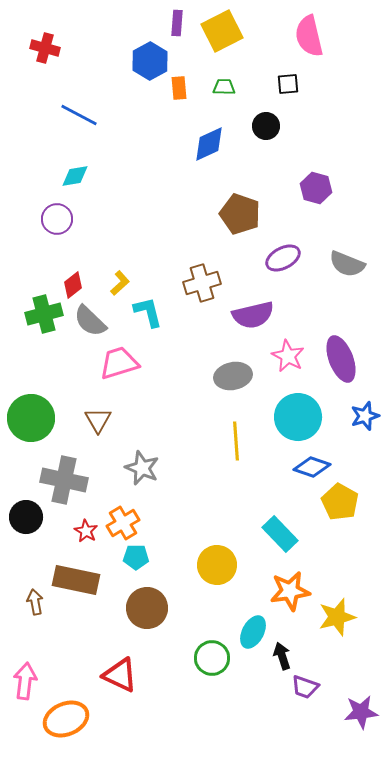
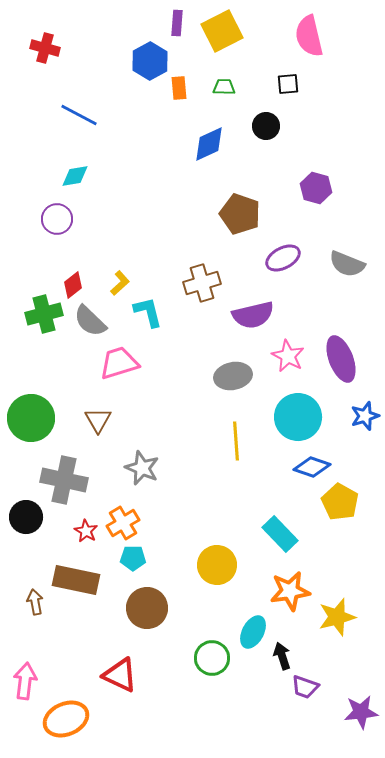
cyan pentagon at (136, 557): moved 3 px left, 1 px down
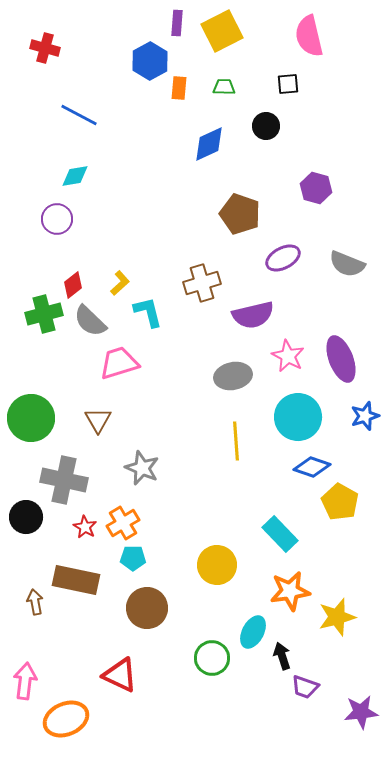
orange rectangle at (179, 88): rotated 10 degrees clockwise
red star at (86, 531): moved 1 px left, 4 px up
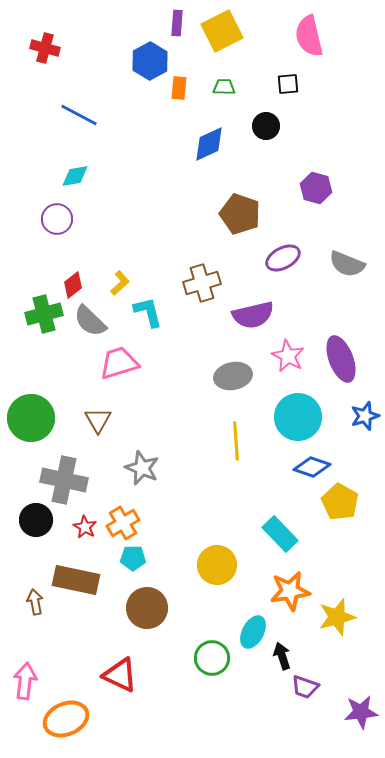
black circle at (26, 517): moved 10 px right, 3 px down
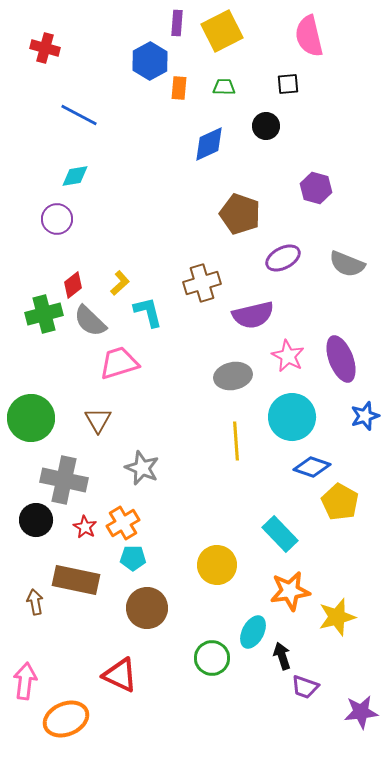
cyan circle at (298, 417): moved 6 px left
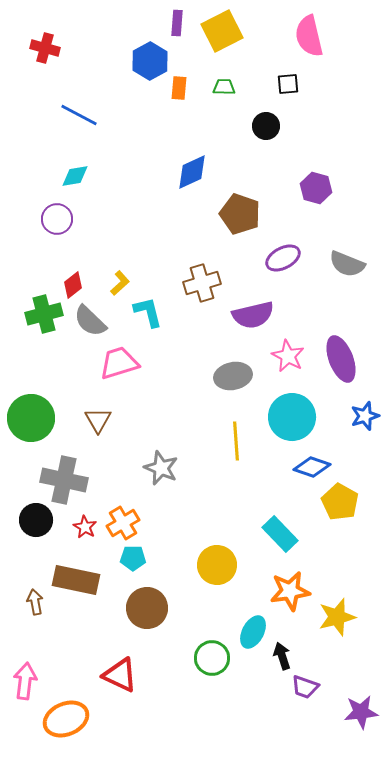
blue diamond at (209, 144): moved 17 px left, 28 px down
gray star at (142, 468): moved 19 px right
